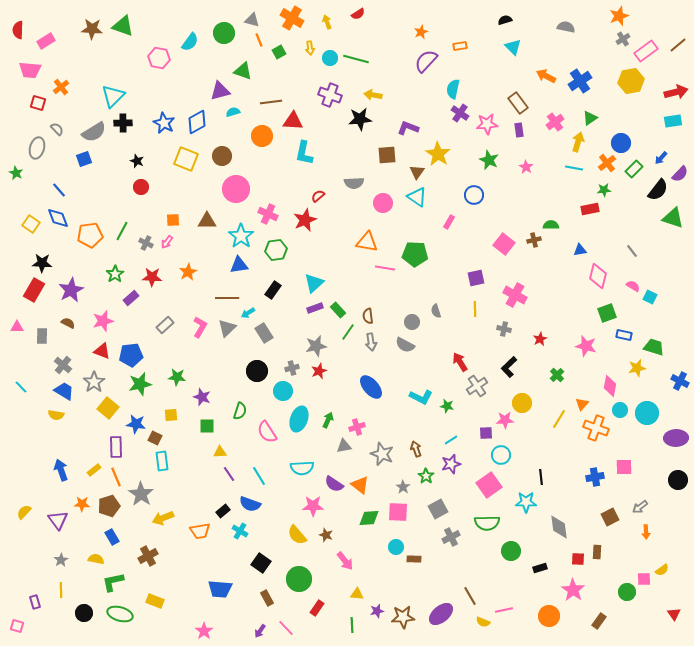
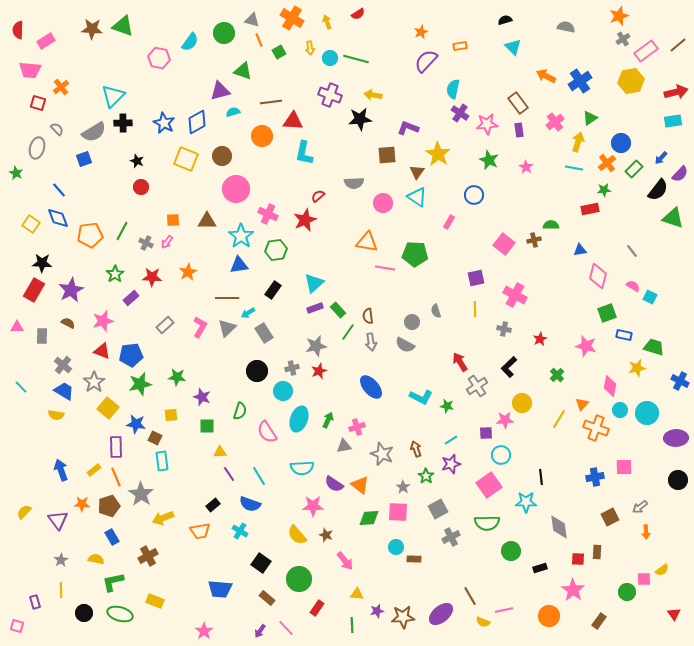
black rectangle at (223, 511): moved 10 px left, 6 px up
brown rectangle at (267, 598): rotated 21 degrees counterclockwise
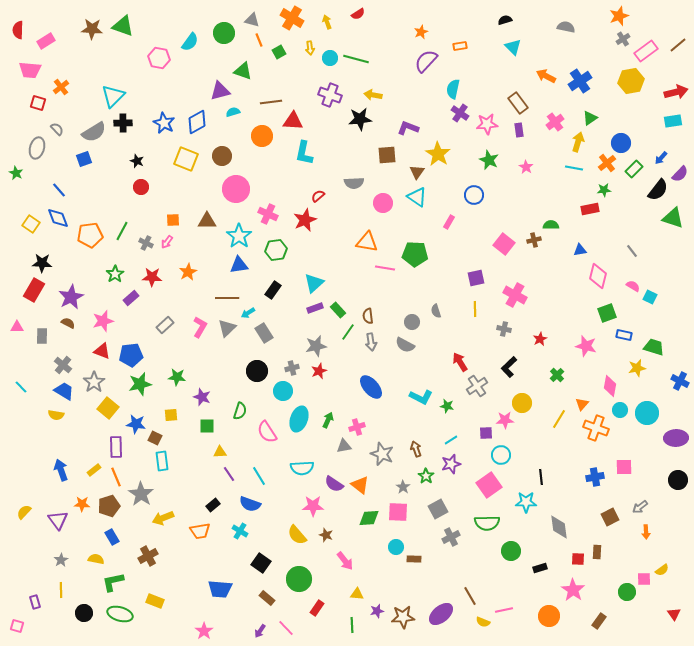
cyan star at (241, 236): moved 2 px left
purple star at (71, 290): moved 7 px down
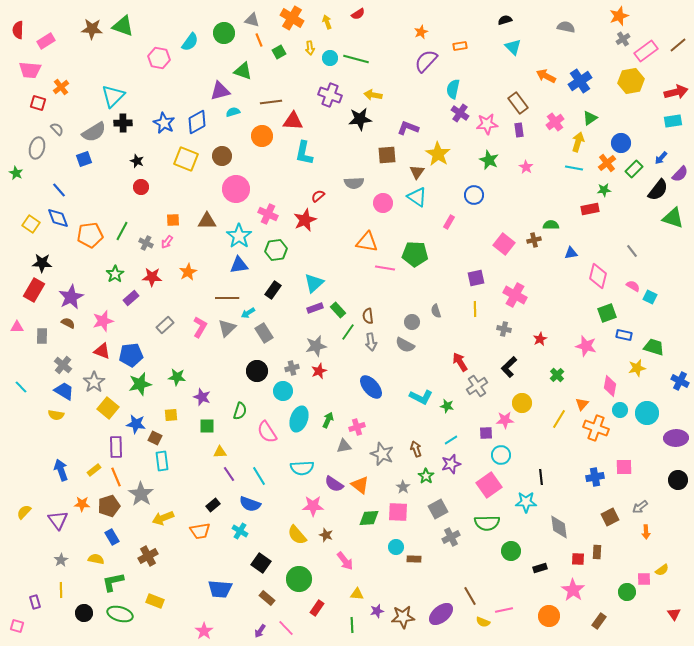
blue triangle at (580, 250): moved 9 px left, 3 px down
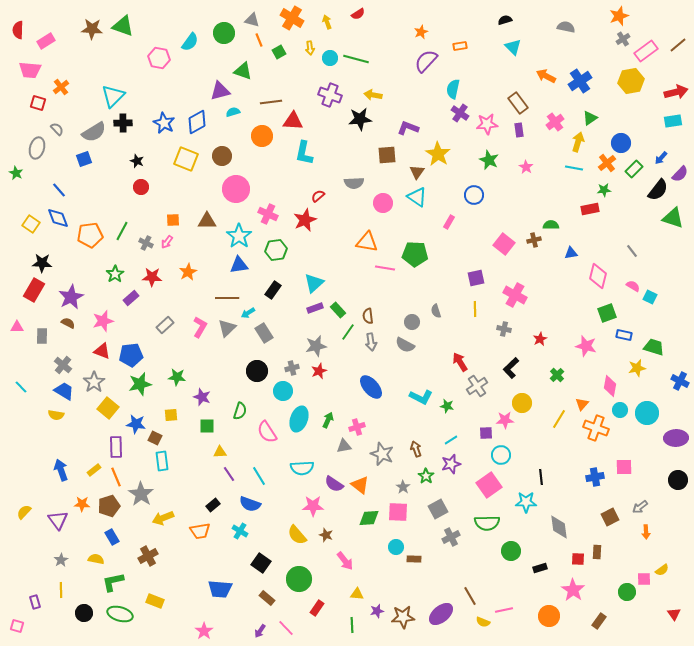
black L-shape at (509, 367): moved 2 px right, 1 px down
